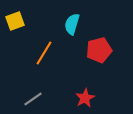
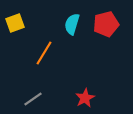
yellow square: moved 2 px down
red pentagon: moved 7 px right, 26 px up
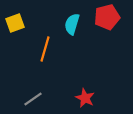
red pentagon: moved 1 px right, 7 px up
orange line: moved 1 px right, 4 px up; rotated 15 degrees counterclockwise
red star: rotated 18 degrees counterclockwise
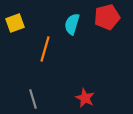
gray line: rotated 72 degrees counterclockwise
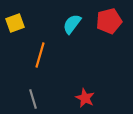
red pentagon: moved 2 px right, 4 px down
cyan semicircle: rotated 20 degrees clockwise
orange line: moved 5 px left, 6 px down
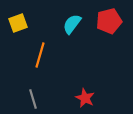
yellow square: moved 3 px right
